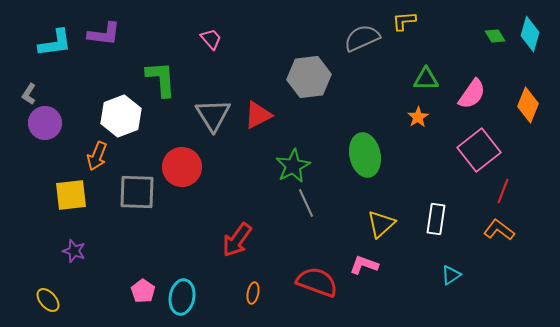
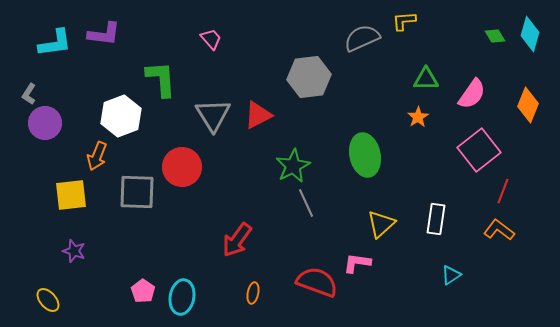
pink L-shape: moved 7 px left, 2 px up; rotated 12 degrees counterclockwise
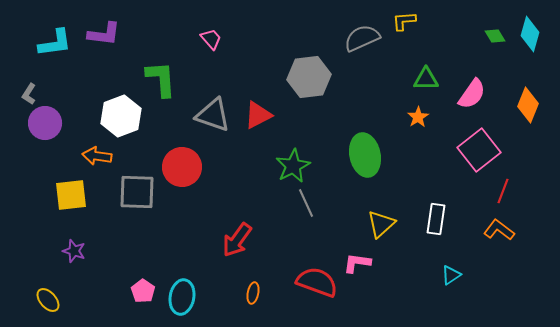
gray triangle: rotated 39 degrees counterclockwise
orange arrow: rotated 76 degrees clockwise
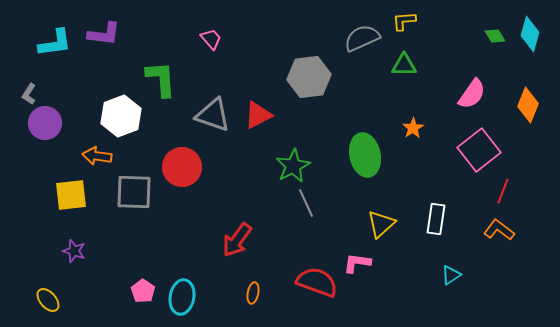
green triangle: moved 22 px left, 14 px up
orange star: moved 5 px left, 11 px down
gray square: moved 3 px left
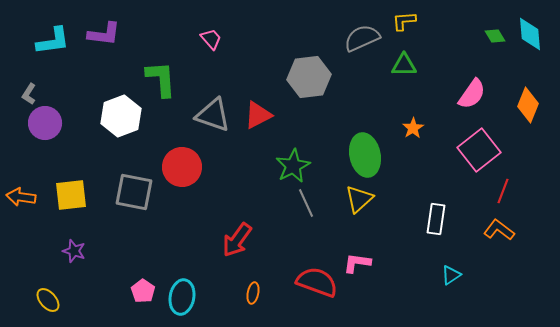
cyan diamond: rotated 20 degrees counterclockwise
cyan L-shape: moved 2 px left, 2 px up
orange arrow: moved 76 px left, 41 px down
gray square: rotated 9 degrees clockwise
yellow triangle: moved 22 px left, 25 px up
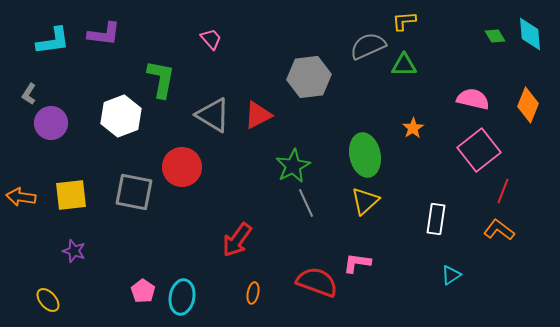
gray semicircle: moved 6 px right, 8 px down
green L-shape: rotated 15 degrees clockwise
pink semicircle: moved 1 px right, 5 px down; rotated 112 degrees counterclockwise
gray triangle: rotated 12 degrees clockwise
purple circle: moved 6 px right
yellow triangle: moved 6 px right, 2 px down
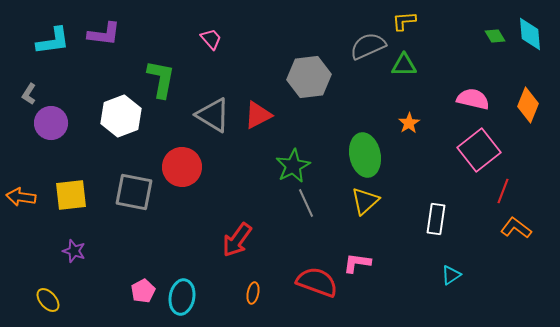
orange star: moved 4 px left, 5 px up
orange L-shape: moved 17 px right, 2 px up
pink pentagon: rotated 10 degrees clockwise
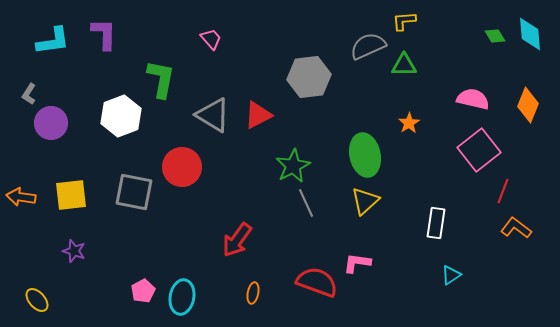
purple L-shape: rotated 96 degrees counterclockwise
white rectangle: moved 4 px down
yellow ellipse: moved 11 px left
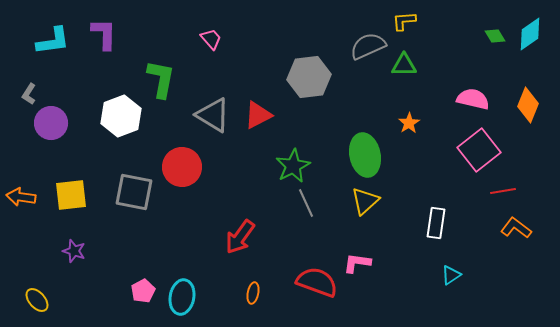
cyan diamond: rotated 60 degrees clockwise
red line: rotated 60 degrees clockwise
red arrow: moved 3 px right, 3 px up
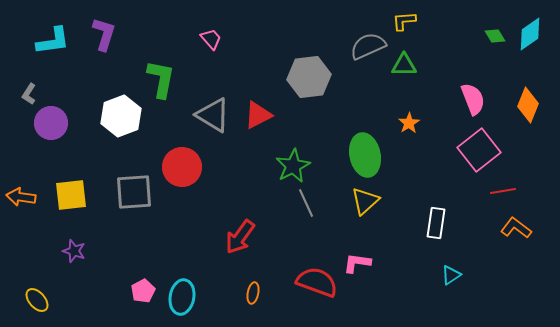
purple L-shape: rotated 16 degrees clockwise
pink semicircle: rotated 56 degrees clockwise
gray square: rotated 15 degrees counterclockwise
